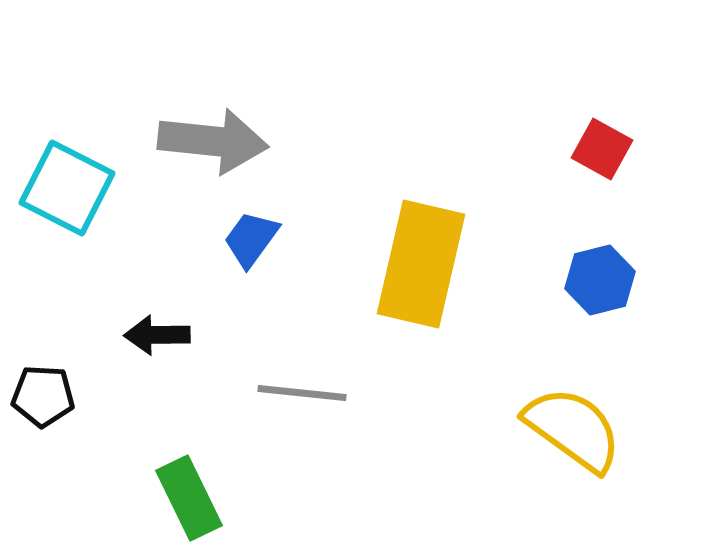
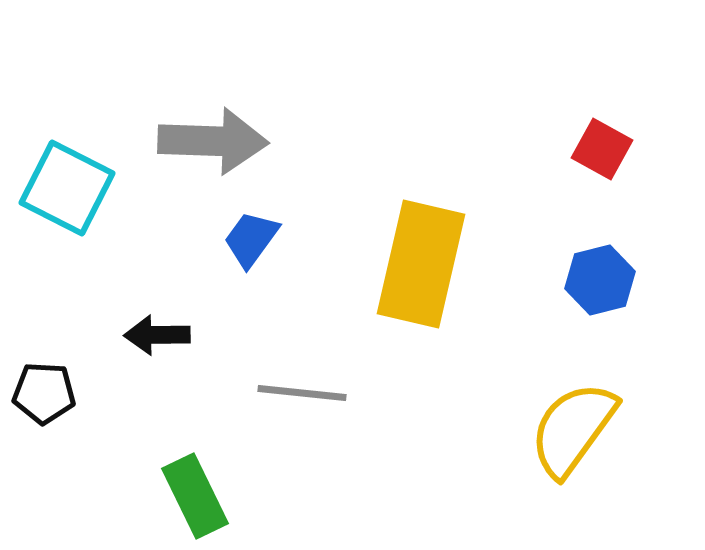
gray arrow: rotated 4 degrees counterclockwise
black pentagon: moved 1 px right, 3 px up
yellow semicircle: rotated 90 degrees counterclockwise
green rectangle: moved 6 px right, 2 px up
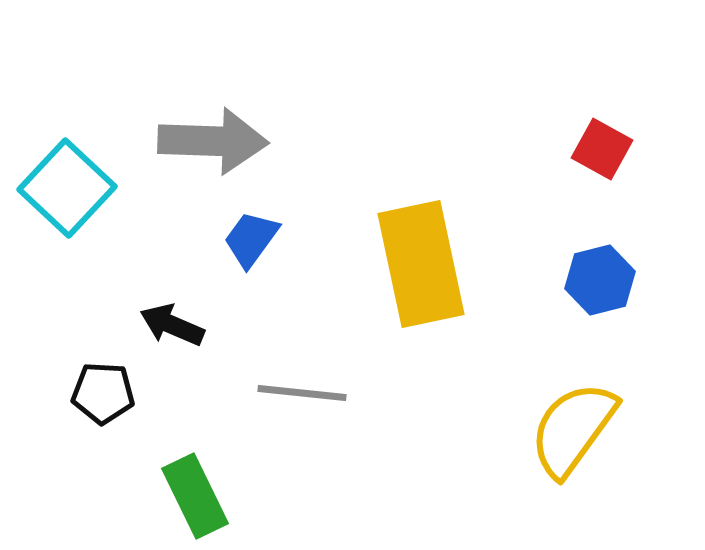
cyan square: rotated 16 degrees clockwise
yellow rectangle: rotated 25 degrees counterclockwise
black arrow: moved 15 px right, 10 px up; rotated 24 degrees clockwise
black pentagon: moved 59 px right
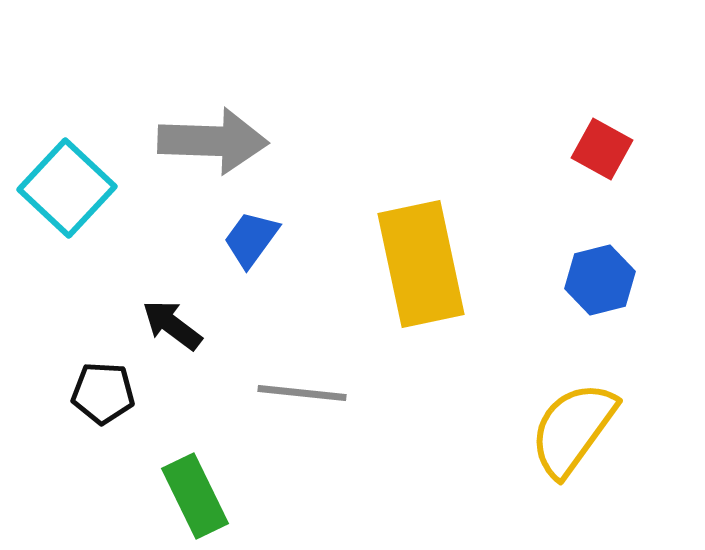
black arrow: rotated 14 degrees clockwise
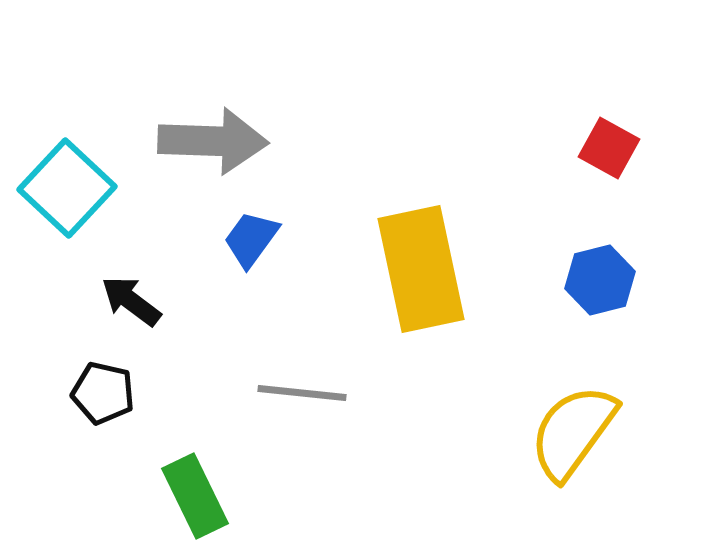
red square: moved 7 px right, 1 px up
yellow rectangle: moved 5 px down
black arrow: moved 41 px left, 24 px up
black pentagon: rotated 10 degrees clockwise
yellow semicircle: moved 3 px down
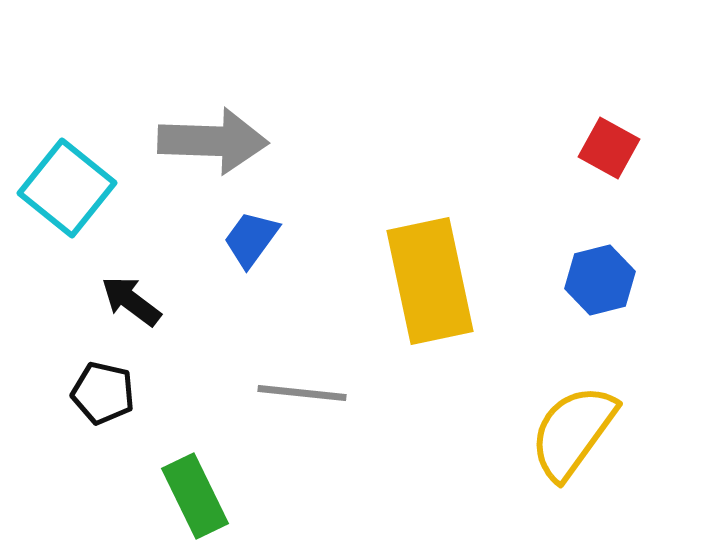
cyan square: rotated 4 degrees counterclockwise
yellow rectangle: moved 9 px right, 12 px down
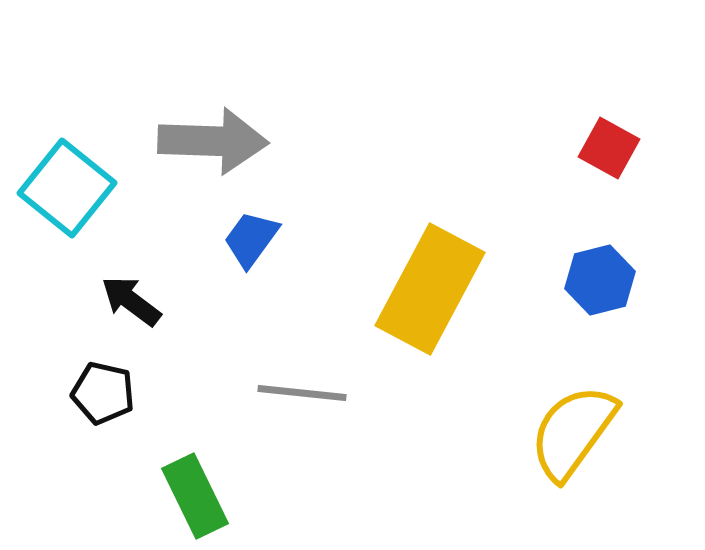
yellow rectangle: moved 8 px down; rotated 40 degrees clockwise
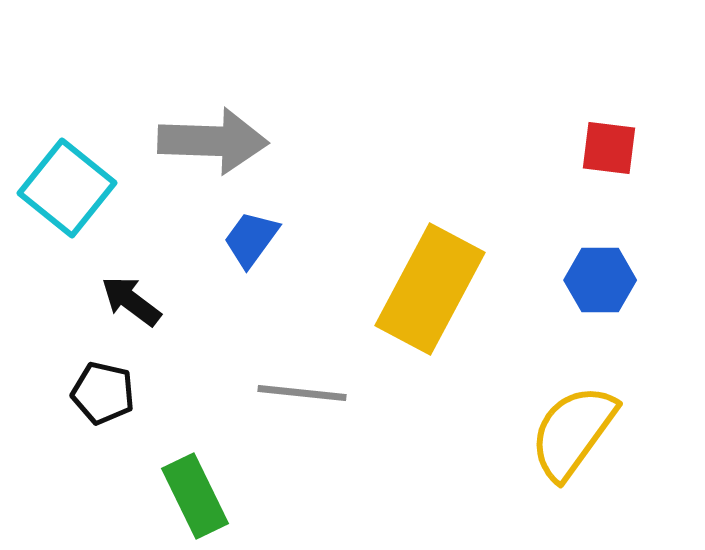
red square: rotated 22 degrees counterclockwise
blue hexagon: rotated 14 degrees clockwise
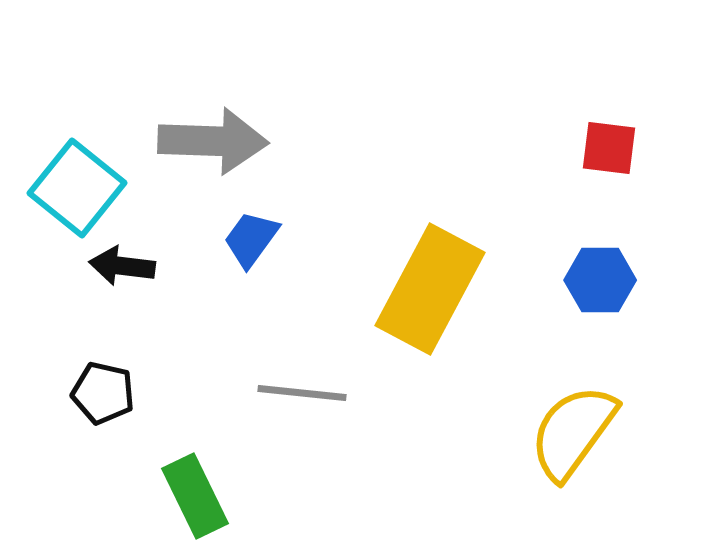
cyan square: moved 10 px right
black arrow: moved 9 px left, 35 px up; rotated 30 degrees counterclockwise
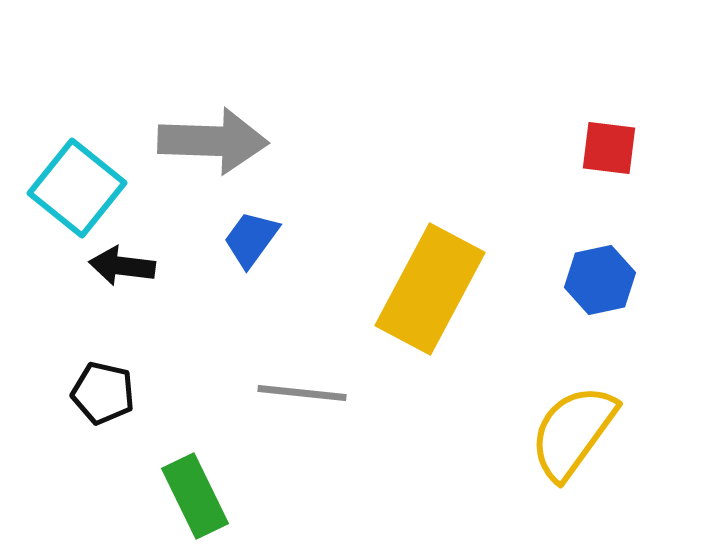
blue hexagon: rotated 12 degrees counterclockwise
